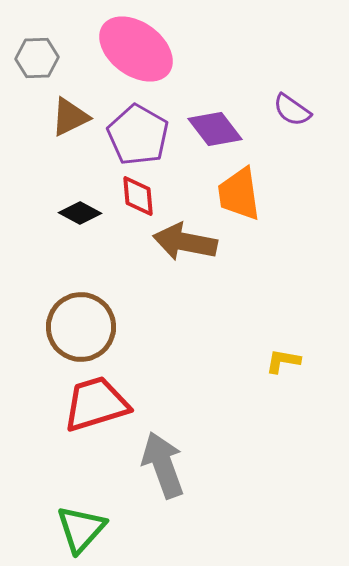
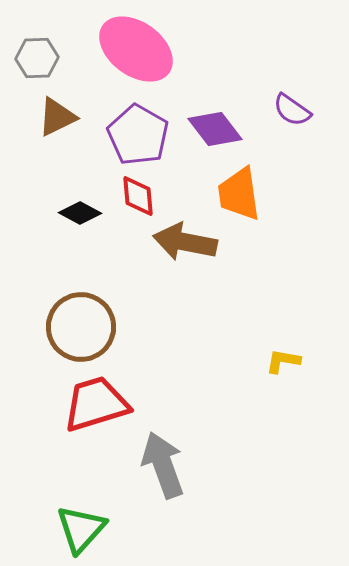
brown triangle: moved 13 px left
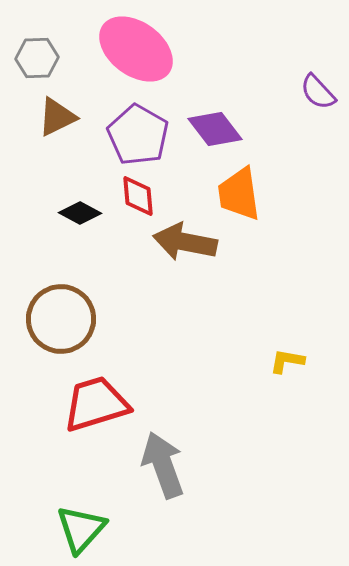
purple semicircle: moved 26 px right, 18 px up; rotated 12 degrees clockwise
brown circle: moved 20 px left, 8 px up
yellow L-shape: moved 4 px right
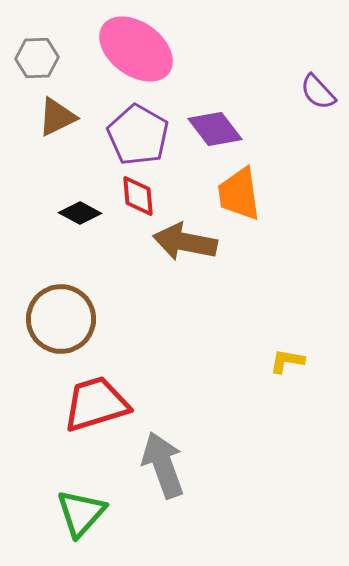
green triangle: moved 16 px up
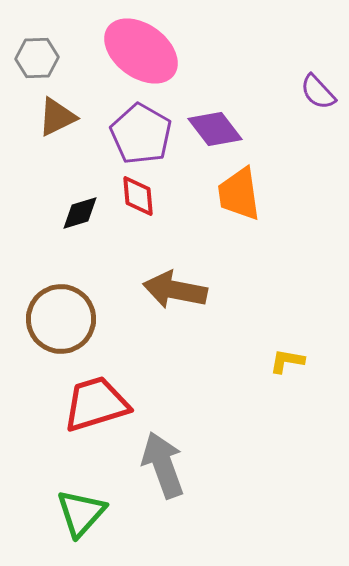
pink ellipse: moved 5 px right, 2 px down
purple pentagon: moved 3 px right, 1 px up
black diamond: rotated 45 degrees counterclockwise
brown arrow: moved 10 px left, 48 px down
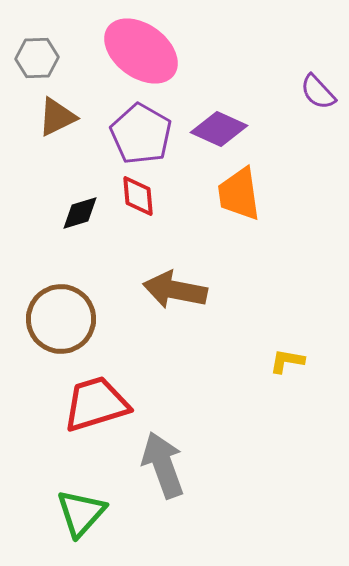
purple diamond: moved 4 px right; rotated 28 degrees counterclockwise
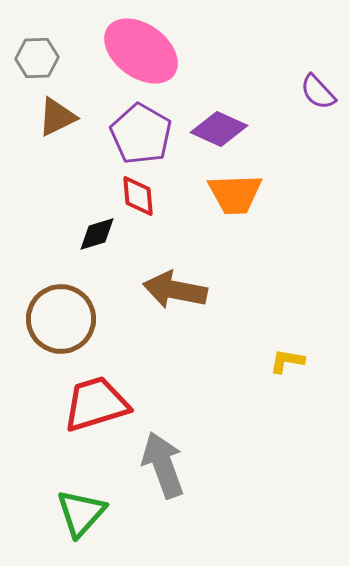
orange trapezoid: moved 4 px left; rotated 84 degrees counterclockwise
black diamond: moved 17 px right, 21 px down
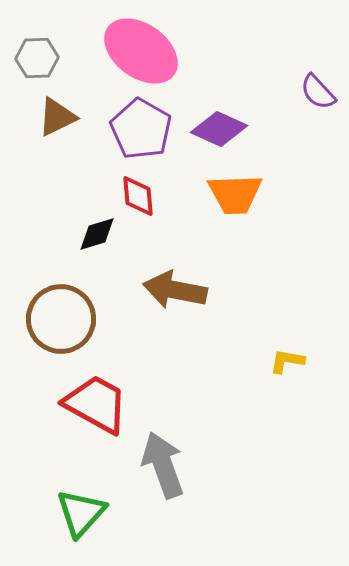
purple pentagon: moved 5 px up
red trapezoid: rotated 46 degrees clockwise
